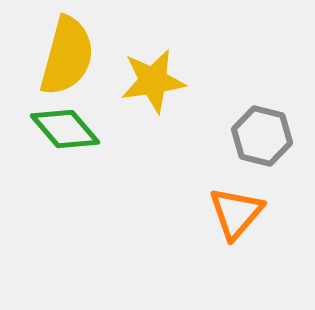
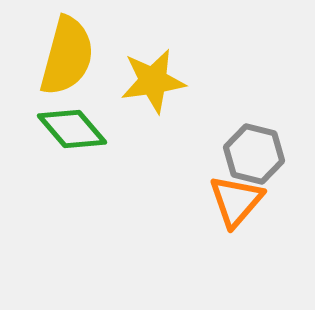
green diamond: moved 7 px right
gray hexagon: moved 8 px left, 18 px down
orange triangle: moved 12 px up
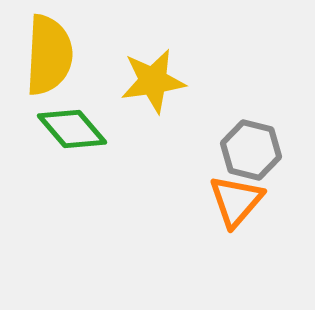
yellow semicircle: moved 18 px left, 1 px up; rotated 12 degrees counterclockwise
gray hexagon: moved 3 px left, 4 px up
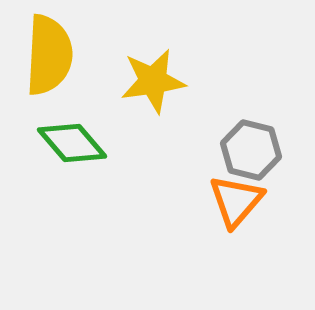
green diamond: moved 14 px down
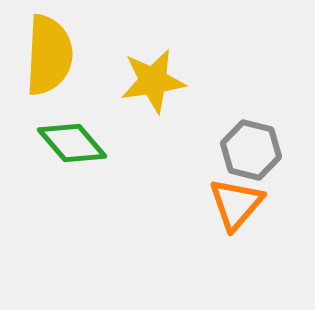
orange triangle: moved 3 px down
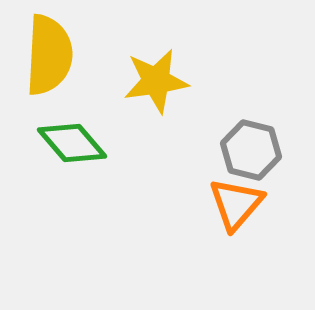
yellow star: moved 3 px right
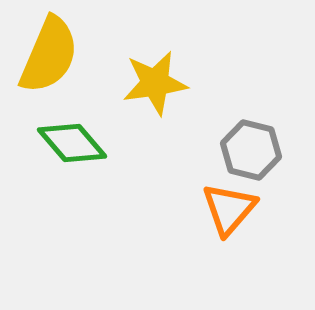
yellow semicircle: rotated 20 degrees clockwise
yellow star: moved 1 px left, 2 px down
orange triangle: moved 7 px left, 5 px down
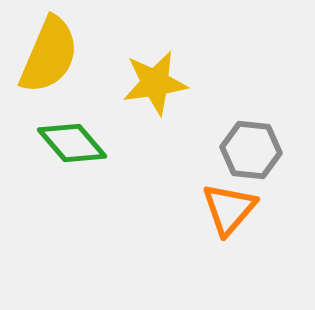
gray hexagon: rotated 8 degrees counterclockwise
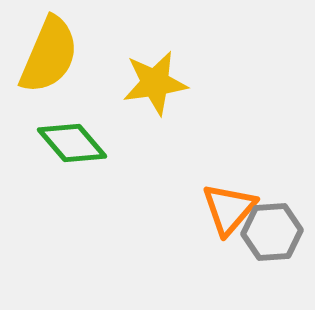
gray hexagon: moved 21 px right, 82 px down; rotated 10 degrees counterclockwise
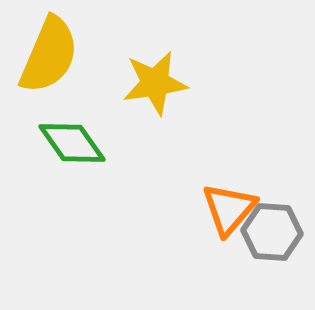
green diamond: rotated 6 degrees clockwise
gray hexagon: rotated 8 degrees clockwise
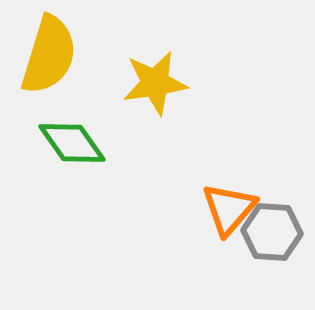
yellow semicircle: rotated 6 degrees counterclockwise
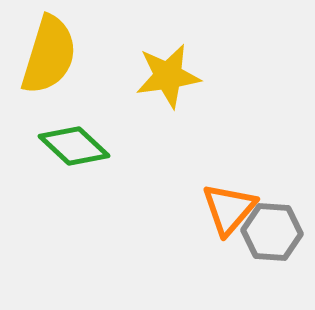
yellow star: moved 13 px right, 7 px up
green diamond: moved 2 px right, 3 px down; rotated 12 degrees counterclockwise
